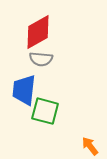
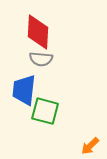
red diamond: rotated 57 degrees counterclockwise
orange arrow: rotated 96 degrees counterclockwise
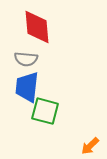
red diamond: moved 1 px left, 5 px up; rotated 9 degrees counterclockwise
gray semicircle: moved 15 px left
blue trapezoid: moved 3 px right, 3 px up
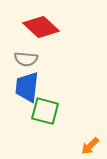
red diamond: moved 4 px right; rotated 42 degrees counterclockwise
